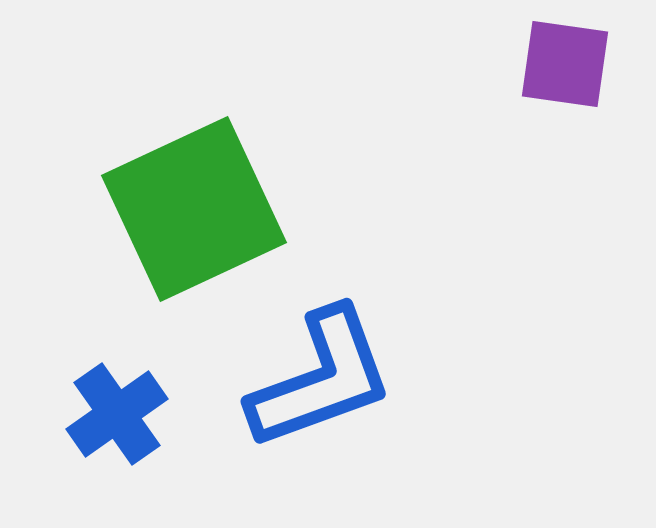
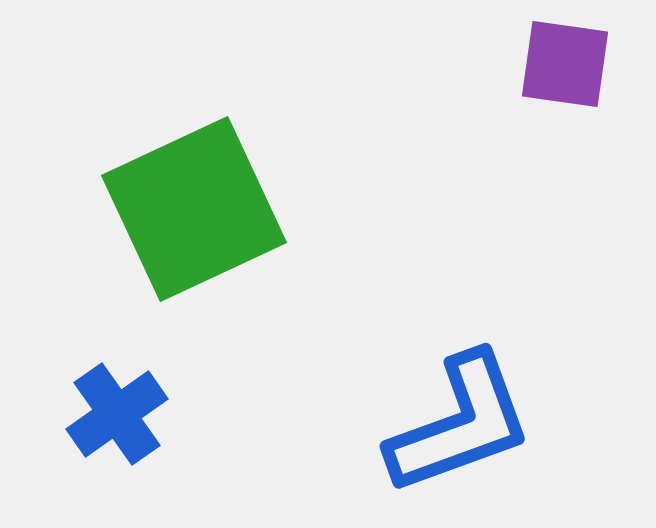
blue L-shape: moved 139 px right, 45 px down
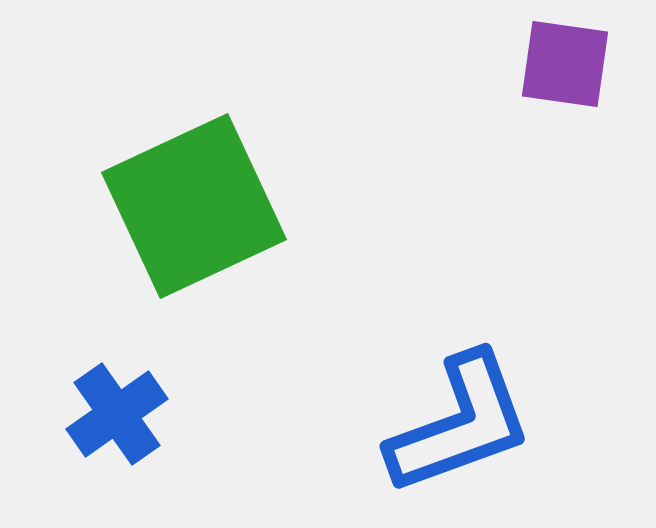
green square: moved 3 px up
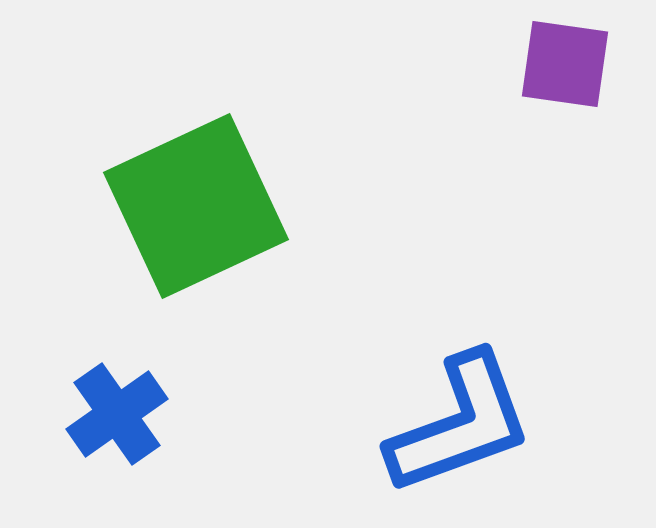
green square: moved 2 px right
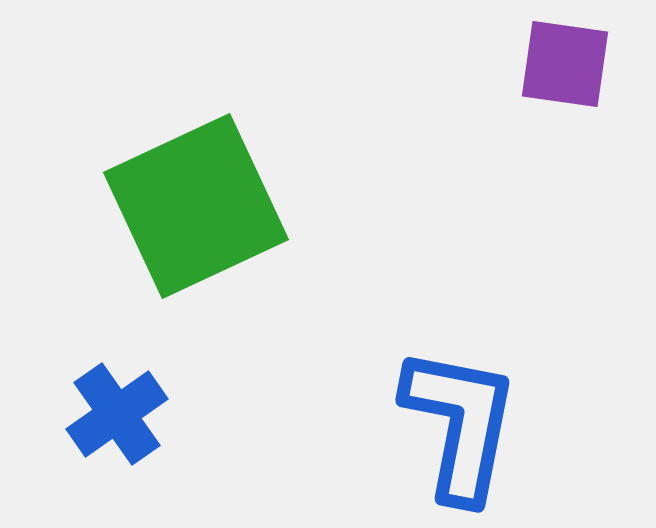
blue L-shape: rotated 59 degrees counterclockwise
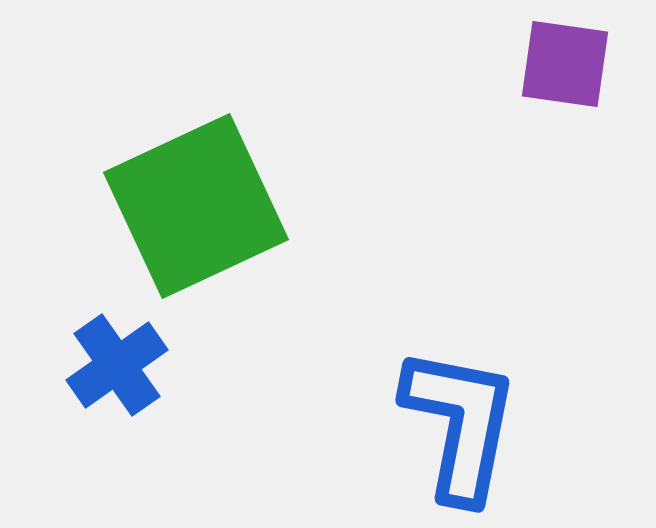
blue cross: moved 49 px up
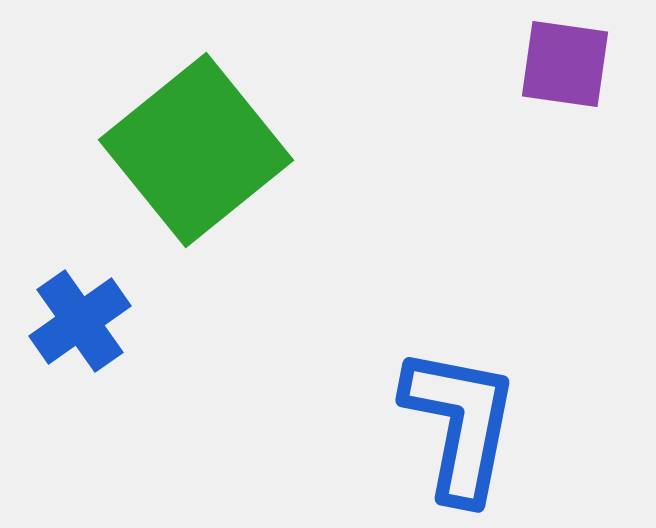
green square: moved 56 px up; rotated 14 degrees counterclockwise
blue cross: moved 37 px left, 44 px up
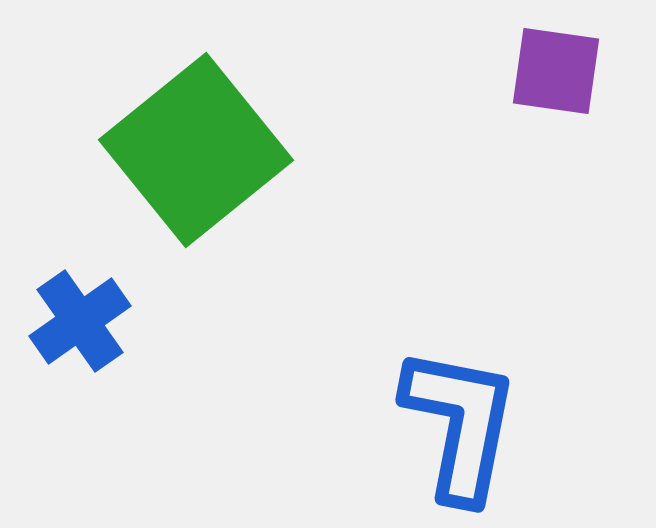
purple square: moved 9 px left, 7 px down
